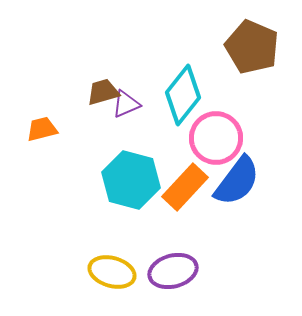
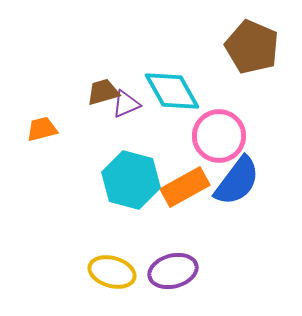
cyan diamond: moved 11 px left, 4 px up; rotated 68 degrees counterclockwise
pink circle: moved 3 px right, 2 px up
orange rectangle: rotated 18 degrees clockwise
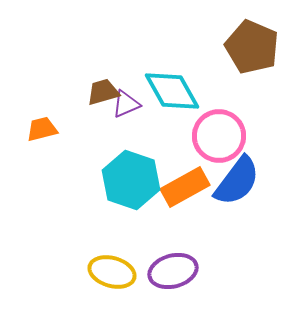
cyan hexagon: rotated 4 degrees clockwise
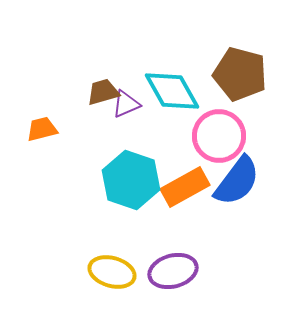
brown pentagon: moved 12 px left, 27 px down; rotated 8 degrees counterclockwise
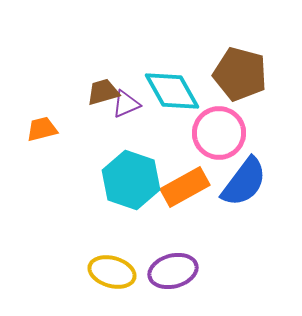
pink circle: moved 3 px up
blue semicircle: moved 7 px right, 1 px down
